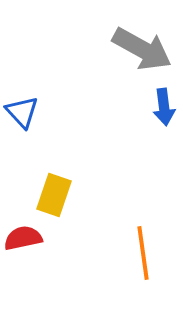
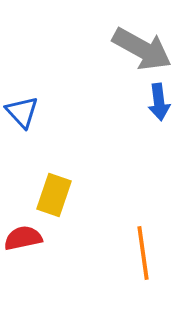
blue arrow: moved 5 px left, 5 px up
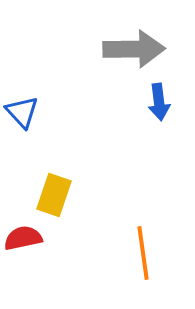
gray arrow: moved 8 px left; rotated 30 degrees counterclockwise
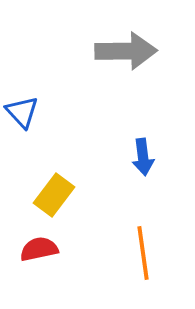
gray arrow: moved 8 px left, 2 px down
blue arrow: moved 16 px left, 55 px down
yellow rectangle: rotated 18 degrees clockwise
red semicircle: moved 16 px right, 11 px down
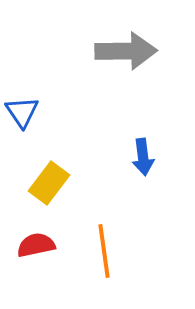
blue triangle: rotated 9 degrees clockwise
yellow rectangle: moved 5 px left, 12 px up
red semicircle: moved 3 px left, 4 px up
orange line: moved 39 px left, 2 px up
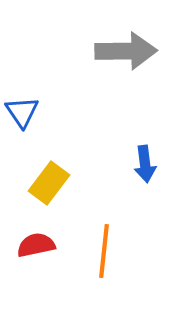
blue arrow: moved 2 px right, 7 px down
orange line: rotated 14 degrees clockwise
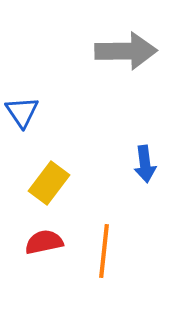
red semicircle: moved 8 px right, 3 px up
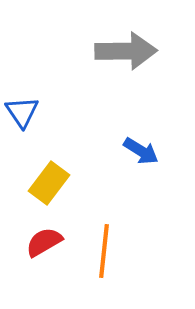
blue arrow: moved 4 px left, 13 px up; rotated 51 degrees counterclockwise
red semicircle: rotated 18 degrees counterclockwise
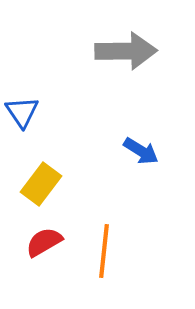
yellow rectangle: moved 8 px left, 1 px down
